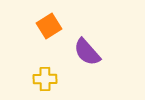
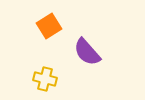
yellow cross: rotated 15 degrees clockwise
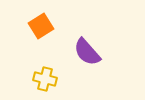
orange square: moved 8 px left
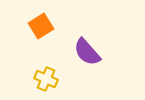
yellow cross: moved 1 px right; rotated 10 degrees clockwise
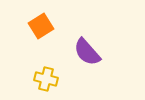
yellow cross: rotated 10 degrees counterclockwise
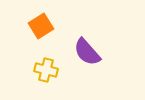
yellow cross: moved 9 px up
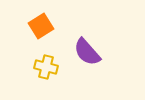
yellow cross: moved 3 px up
